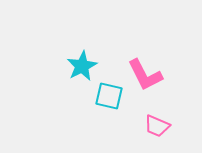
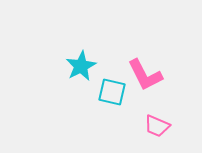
cyan star: moved 1 px left
cyan square: moved 3 px right, 4 px up
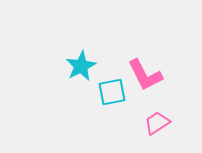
cyan square: rotated 24 degrees counterclockwise
pink trapezoid: moved 3 px up; rotated 124 degrees clockwise
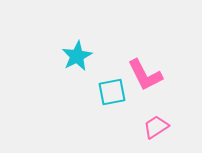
cyan star: moved 4 px left, 10 px up
pink trapezoid: moved 1 px left, 4 px down
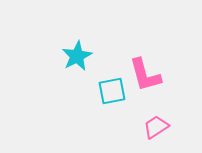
pink L-shape: rotated 12 degrees clockwise
cyan square: moved 1 px up
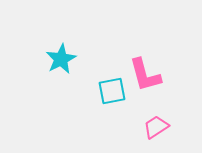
cyan star: moved 16 px left, 3 px down
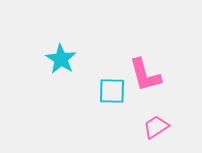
cyan star: rotated 12 degrees counterclockwise
cyan square: rotated 12 degrees clockwise
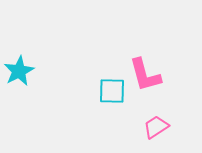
cyan star: moved 42 px left, 12 px down; rotated 12 degrees clockwise
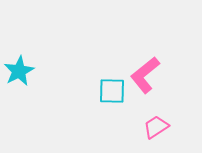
pink L-shape: rotated 66 degrees clockwise
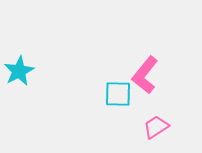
pink L-shape: rotated 12 degrees counterclockwise
cyan square: moved 6 px right, 3 px down
